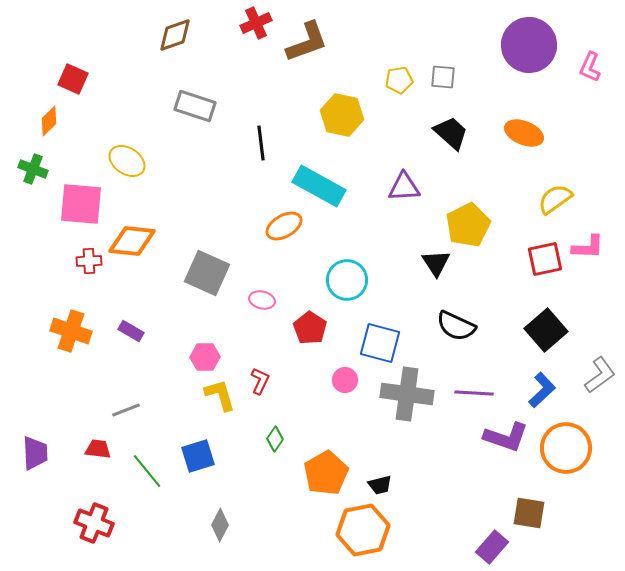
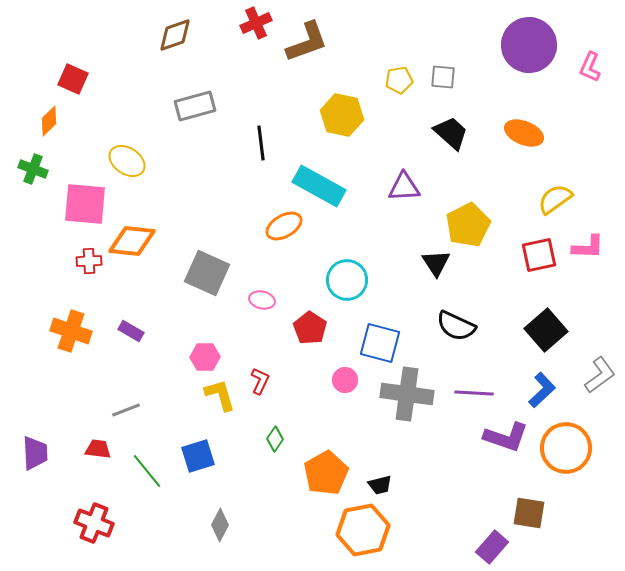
gray rectangle at (195, 106): rotated 33 degrees counterclockwise
pink square at (81, 204): moved 4 px right
red square at (545, 259): moved 6 px left, 4 px up
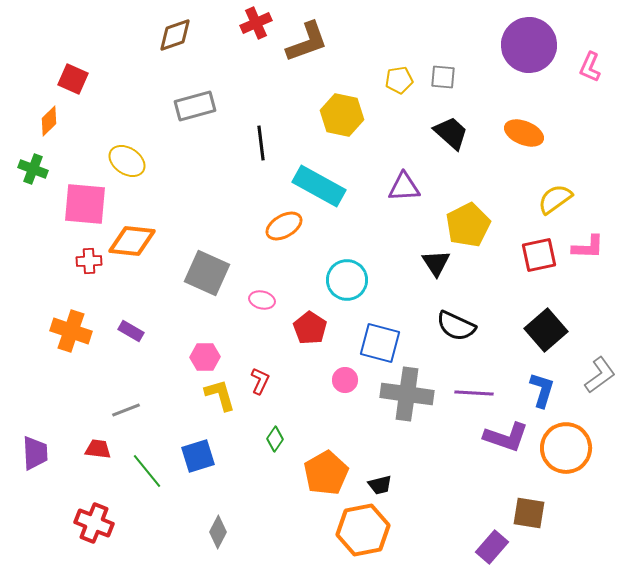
blue L-shape at (542, 390): rotated 30 degrees counterclockwise
gray diamond at (220, 525): moved 2 px left, 7 px down
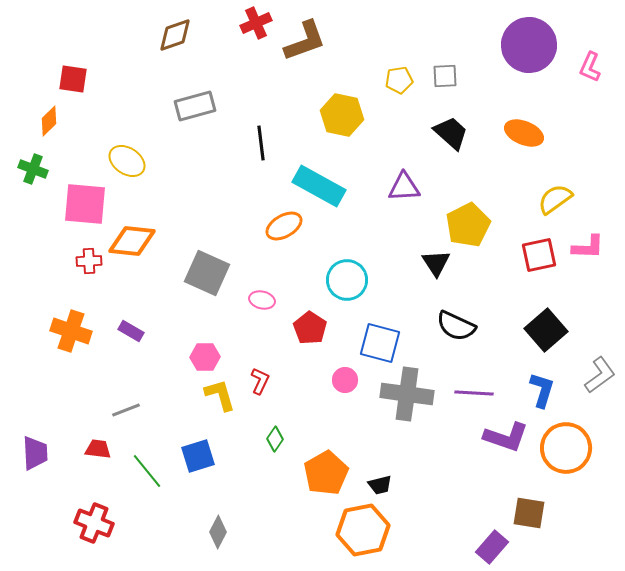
brown L-shape at (307, 42): moved 2 px left, 1 px up
gray square at (443, 77): moved 2 px right, 1 px up; rotated 8 degrees counterclockwise
red square at (73, 79): rotated 16 degrees counterclockwise
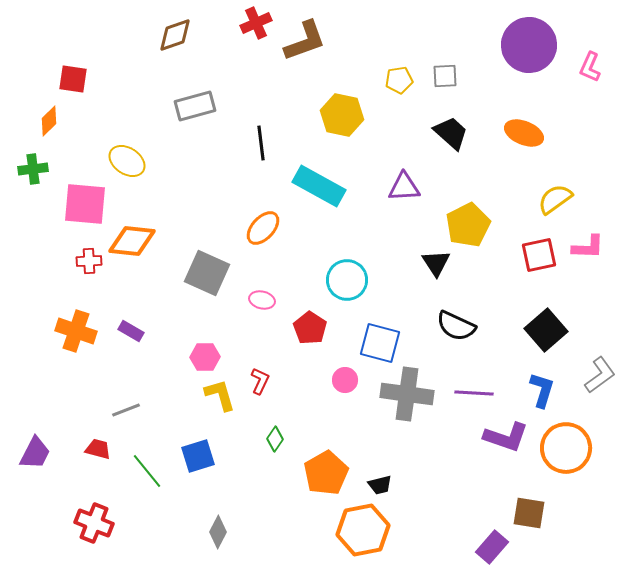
green cross at (33, 169): rotated 28 degrees counterclockwise
orange ellipse at (284, 226): moved 21 px left, 2 px down; rotated 18 degrees counterclockwise
orange cross at (71, 331): moved 5 px right
red trapezoid at (98, 449): rotated 8 degrees clockwise
purple trapezoid at (35, 453): rotated 30 degrees clockwise
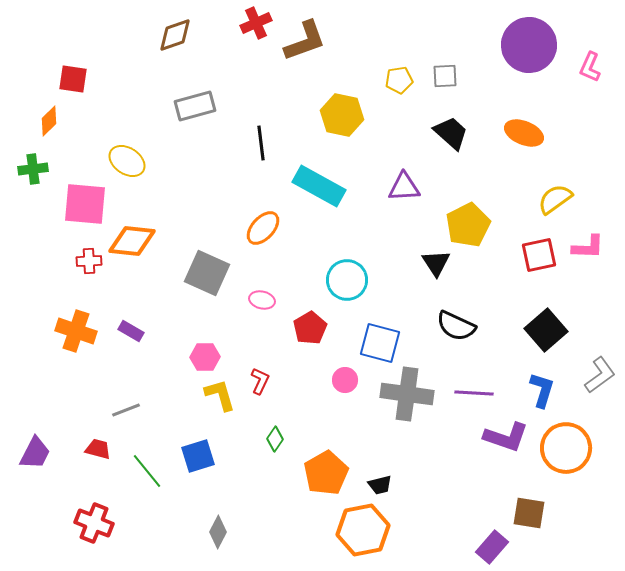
red pentagon at (310, 328): rotated 8 degrees clockwise
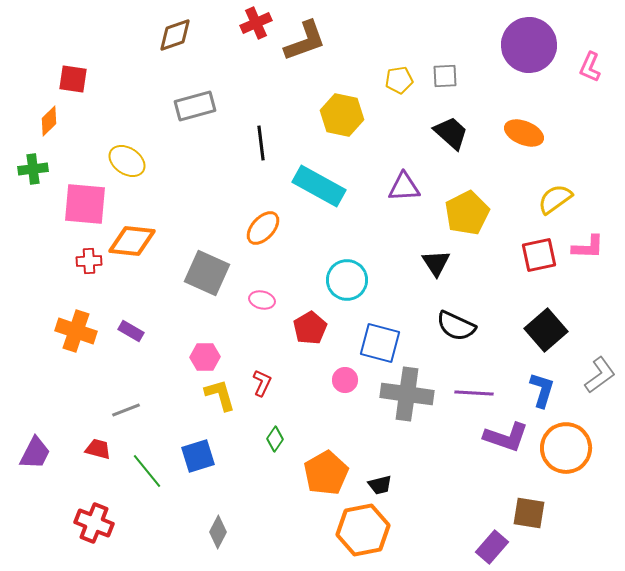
yellow pentagon at (468, 225): moved 1 px left, 12 px up
red L-shape at (260, 381): moved 2 px right, 2 px down
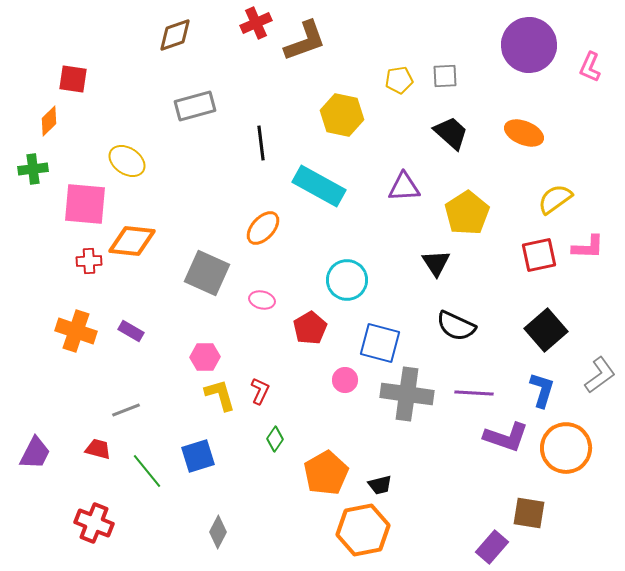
yellow pentagon at (467, 213): rotated 6 degrees counterclockwise
red L-shape at (262, 383): moved 2 px left, 8 px down
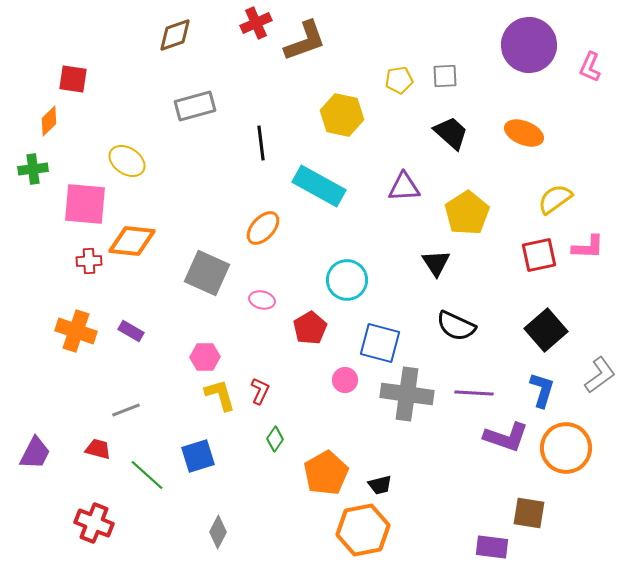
green line at (147, 471): moved 4 px down; rotated 9 degrees counterclockwise
purple rectangle at (492, 547): rotated 56 degrees clockwise
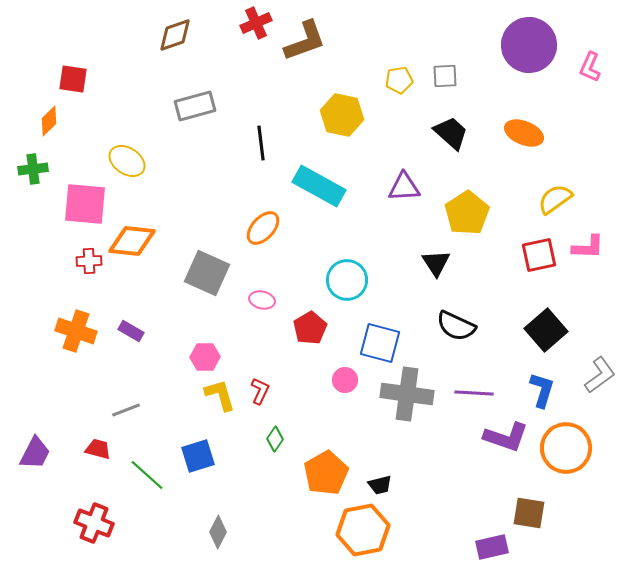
purple rectangle at (492, 547): rotated 20 degrees counterclockwise
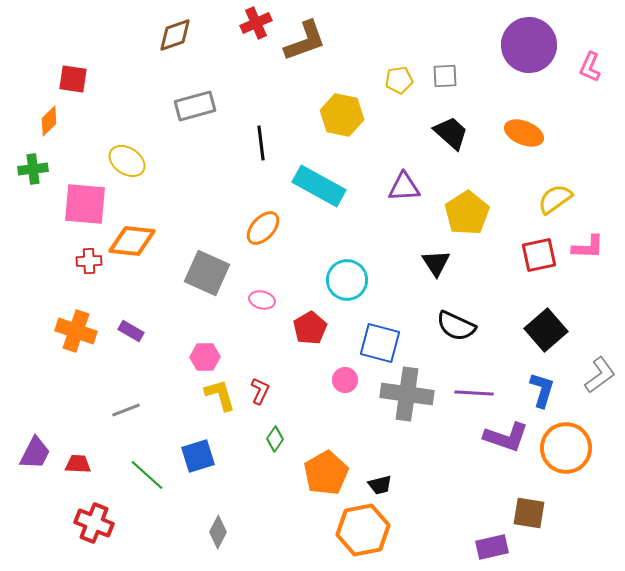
red trapezoid at (98, 449): moved 20 px left, 15 px down; rotated 12 degrees counterclockwise
